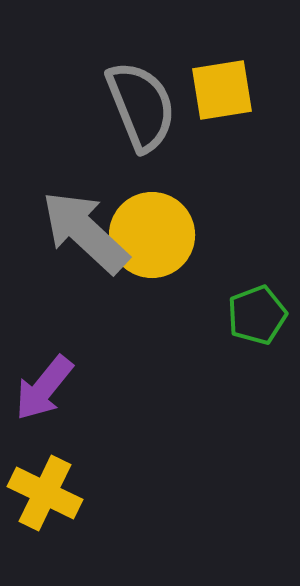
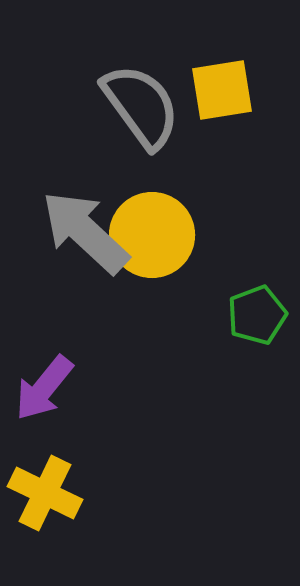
gray semicircle: rotated 14 degrees counterclockwise
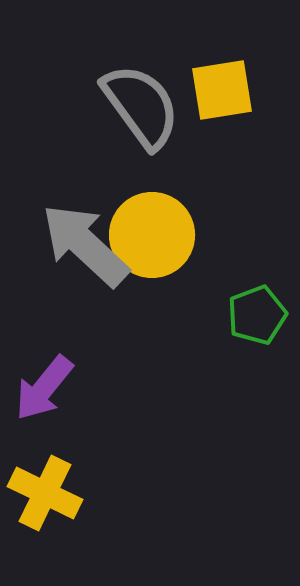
gray arrow: moved 13 px down
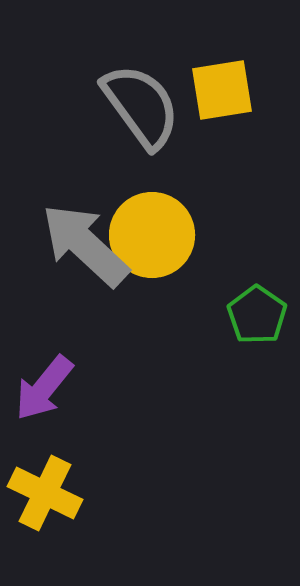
green pentagon: rotated 16 degrees counterclockwise
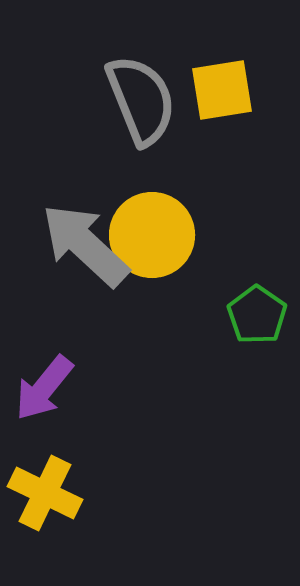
gray semicircle: moved 6 px up; rotated 14 degrees clockwise
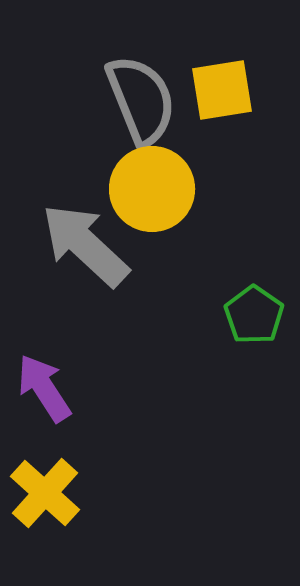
yellow circle: moved 46 px up
green pentagon: moved 3 px left
purple arrow: rotated 108 degrees clockwise
yellow cross: rotated 16 degrees clockwise
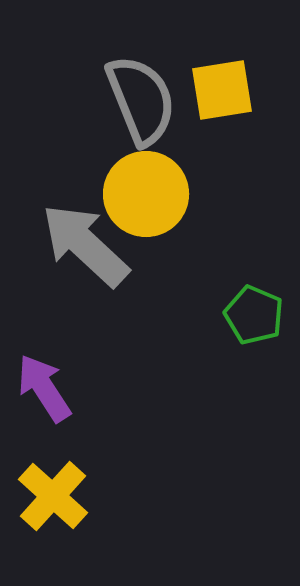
yellow circle: moved 6 px left, 5 px down
green pentagon: rotated 12 degrees counterclockwise
yellow cross: moved 8 px right, 3 px down
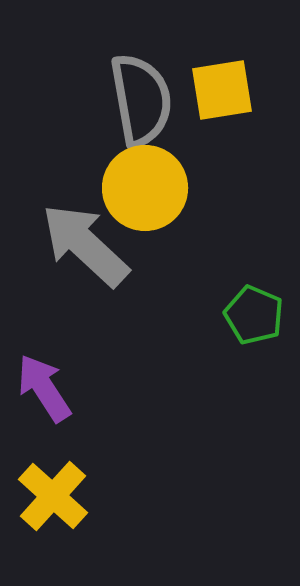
gray semicircle: rotated 12 degrees clockwise
yellow circle: moved 1 px left, 6 px up
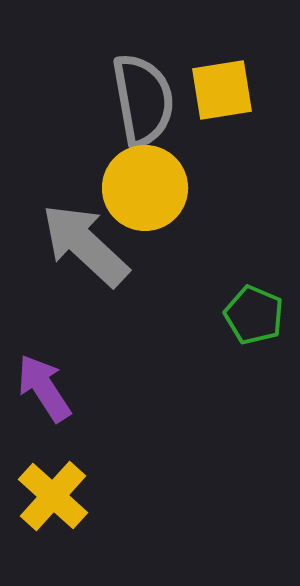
gray semicircle: moved 2 px right
